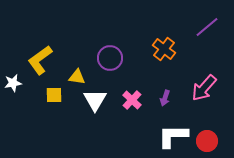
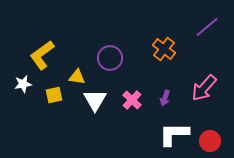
yellow L-shape: moved 2 px right, 5 px up
white star: moved 10 px right, 1 px down
yellow square: rotated 12 degrees counterclockwise
white L-shape: moved 1 px right, 2 px up
red circle: moved 3 px right
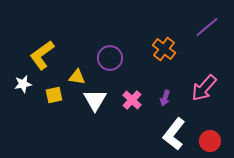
white L-shape: rotated 52 degrees counterclockwise
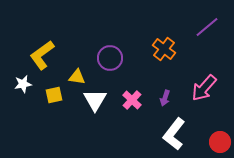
red circle: moved 10 px right, 1 px down
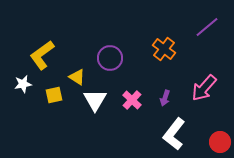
yellow triangle: rotated 24 degrees clockwise
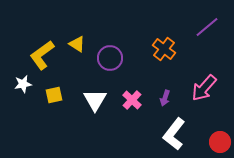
yellow triangle: moved 33 px up
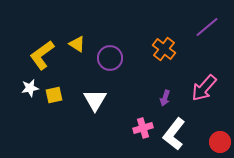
white star: moved 7 px right, 4 px down
pink cross: moved 11 px right, 28 px down; rotated 30 degrees clockwise
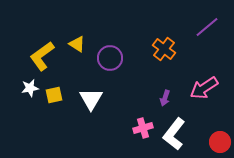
yellow L-shape: moved 1 px down
pink arrow: rotated 16 degrees clockwise
white triangle: moved 4 px left, 1 px up
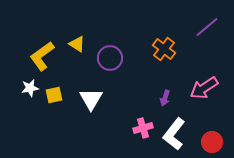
red circle: moved 8 px left
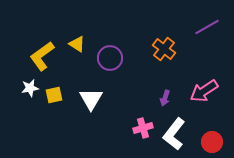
purple line: rotated 10 degrees clockwise
pink arrow: moved 3 px down
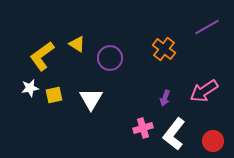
red circle: moved 1 px right, 1 px up
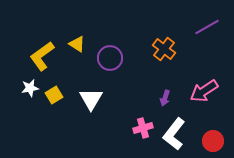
yellow square: rotated 18 degrees counterclockwise
